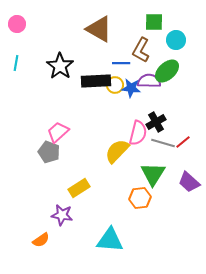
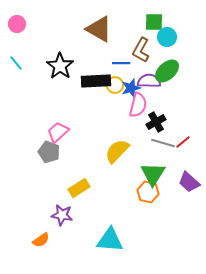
cyan circle: moved 9 px left, 3 px up
cyan line: rotated 49 degrees counterclockwise
blue star: rotated 24 degrees counterclockwise
pink semicircle: moved 28 px up
orange hexagon: moved 8 px right, 6 px up; rotated 20 degrees clockwise
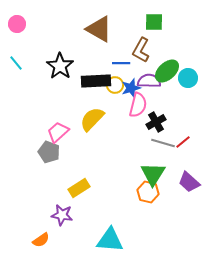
cyan circle: moved 21 px right, 41 px down
yellow semicircle: moved 25 px left, 32 px up
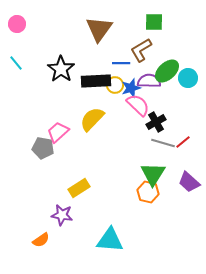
brown triangle: rotated 36 degrees clockwise
brown L-shape: rotated 30 degrees clockwise
black star: moved 1 px right, 3 px down
pink semicircle: rotated 60 degrees counterclockwise
gray pentagon: moved 6 px left, 4 px up; rotated 10 degrees counterclockwise
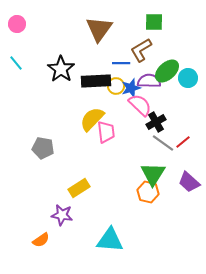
yellow circle: moved 1 px right, 1 px down
pink semicircle: moved 2 px right
pink trapezoid: moved 48 px right; rotated 125 degrees clockwise
gray line: rotated 20 degrees clockwise
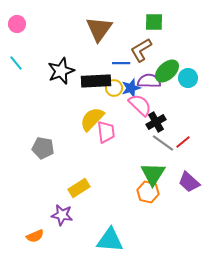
black star: moved 2 px down; rotated 16 degrees clockwise
yellow circle: moved 2 px left, 2 px down
orange semicircle: moved 6 px left, 4 px up; rotated 12 degrees clockwise
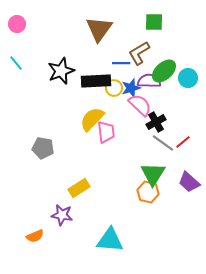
brown L-shape: moved 2 px left, 3 px down
green ellipse: moved 3 px left
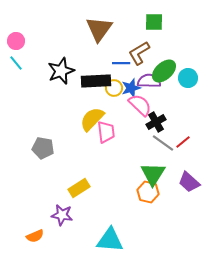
pink circle: moved 1 px left, 17 px down
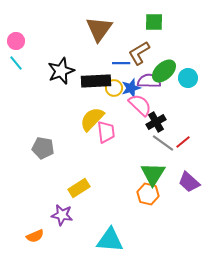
orange hexagon: moved 2 px down
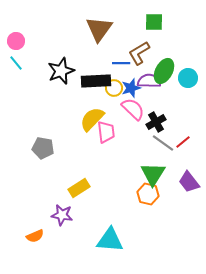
green ellipse: rotated 20 degrees counterclockwise
pink semicircle: moved 7 px left, 4 px down
purple trapezoid: rotated 10 degrees clockwise
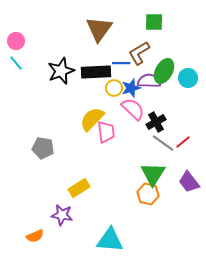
black rectangle: moved 9 px up
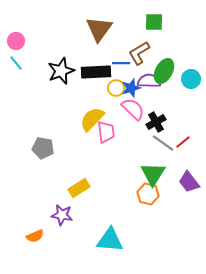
cyan circle: moved 3 px right, 1 px down
yellow circle: moved 2 px right
